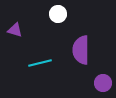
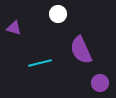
purple triangle: moved 1 px left, 2 px up
purple semicircle: rotated 24 degrees counterclockwise
purple circle: moved 3 px left
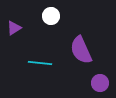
white circle: moved 7 px left, 2 px down
purple triangle: rotated 49 degrees counterclockwise
cyan line: rotated 20 degrees clockwise
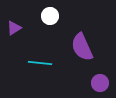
white circle: moved 1 px left
purple semicircle: moved 1 px right, 3 px up
